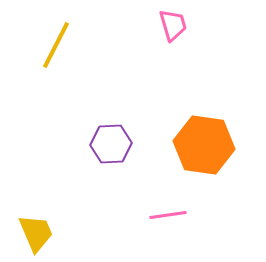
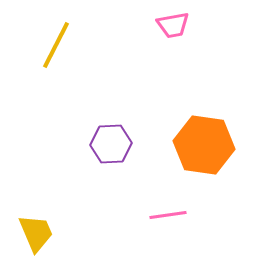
pink trapezoid: rotated 96 degrees clockwise
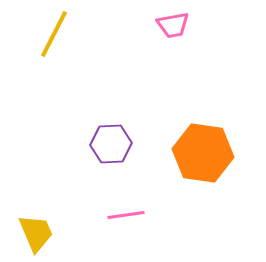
yellow line: moved 2 px left, 11 px up
orange hexagon: moved 1 px left, 8 px down
pink line: moved 42 px left
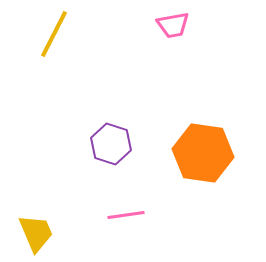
purple hexagon: rotated 21 degrees clockwise
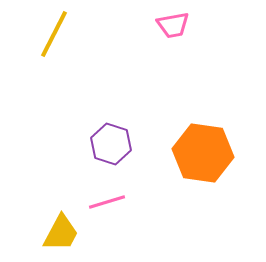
pink line: moved 19 px left, 13 px up; rotated 9 degrees counterclockwise
yellow trapezoid: moved 25 px right; rotated 51 degrees clockwise
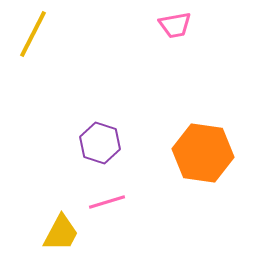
pink trapezoid: moved 2 px right
yellow line: moved 21 px left
purple hexagon: moved 11 px left, 1 px up
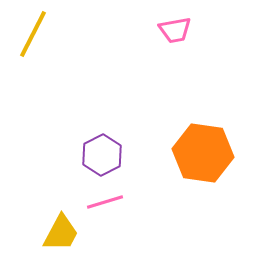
pink trapezoid: moved 5 px down
purple hexagon: moved 2 px right, 12 px down; rotated 15 degrees clockwise
pink line: moved 2 px left
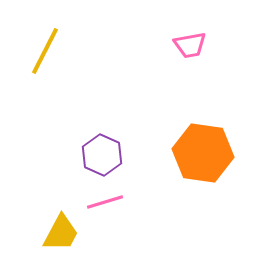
pink trapezoid: moved 15 px right, 15 px down
yellow line: moved 12 px right, 17 px down
purple hexagon: rotated 9 degrees counterclockwise
